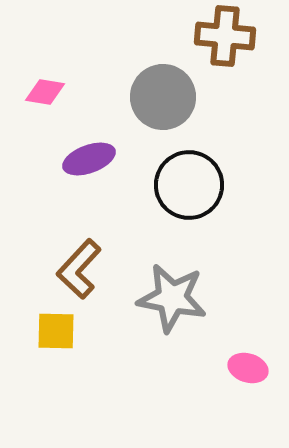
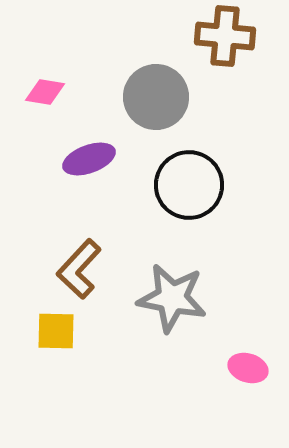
gray circle: moved 7 px left
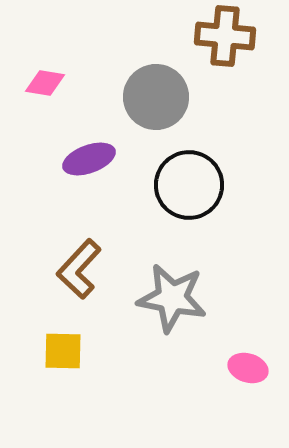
pink diamond: moved 9 px up
yellow square: moved 7 px right, 20 px down
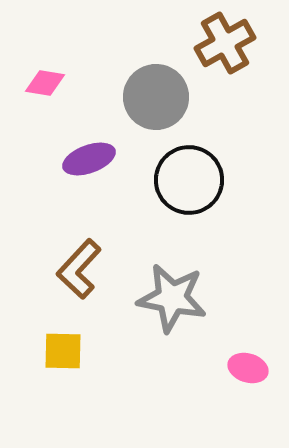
brown cross: moved 7 px down; rotated 34 degrees counterclockwise
black circle: moved 5 px up
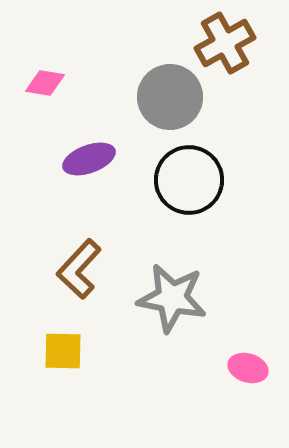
gray circle: moved 14 px right
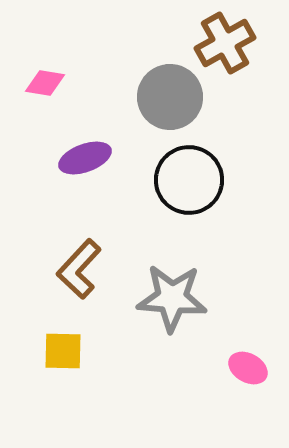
purple ellipse: moved 4 px left, 1 px up
gray star: rotated 6 degrees counterclockwise
pink ellipse: rotated 12 degrees clockwise
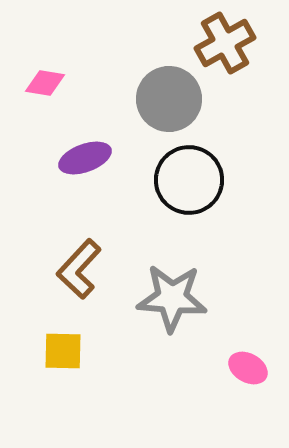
gray circle: moved 1 px left, 2 px down
